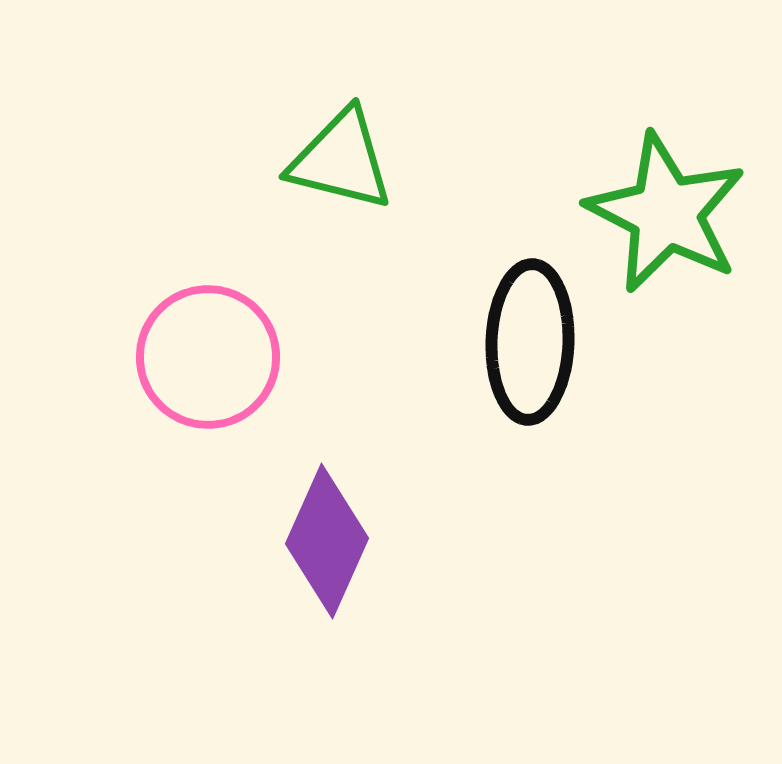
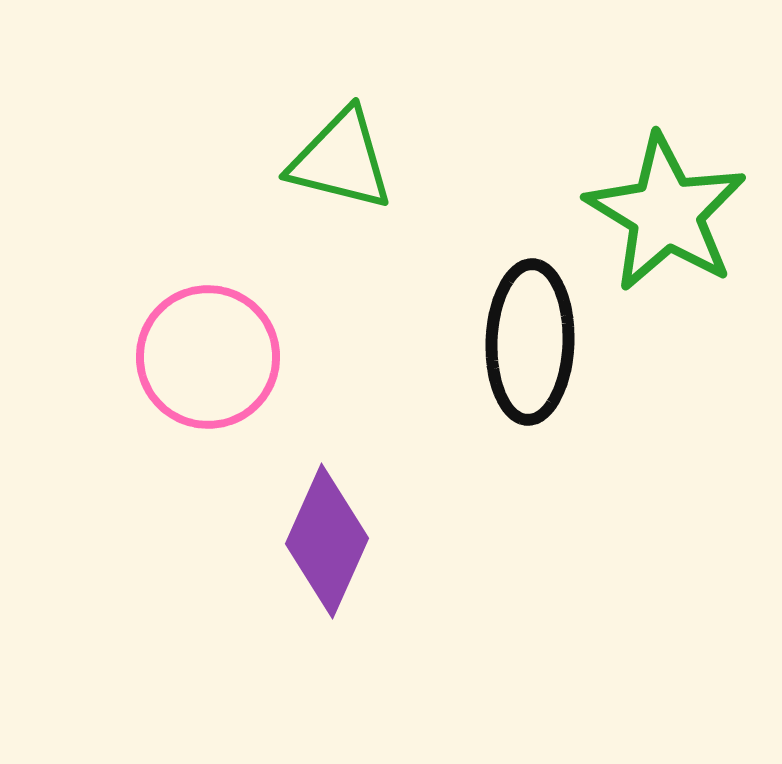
green star: rotated 4 degrees clockwise
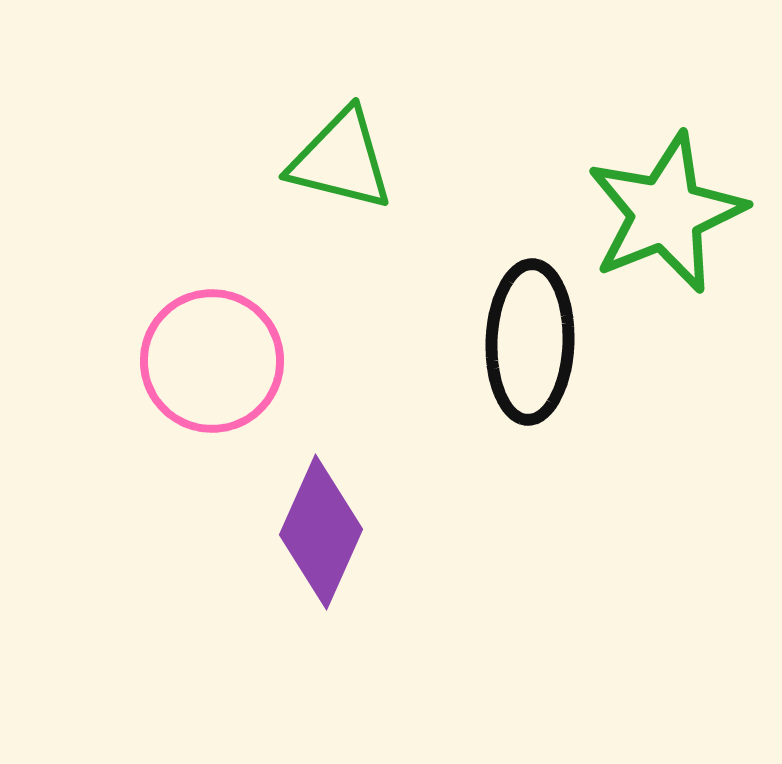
green star: rotated 19 degrees clockwise
pink circle: moved 4 px right, 4 px down
purple diamond: moved 6 px left, 9 px up
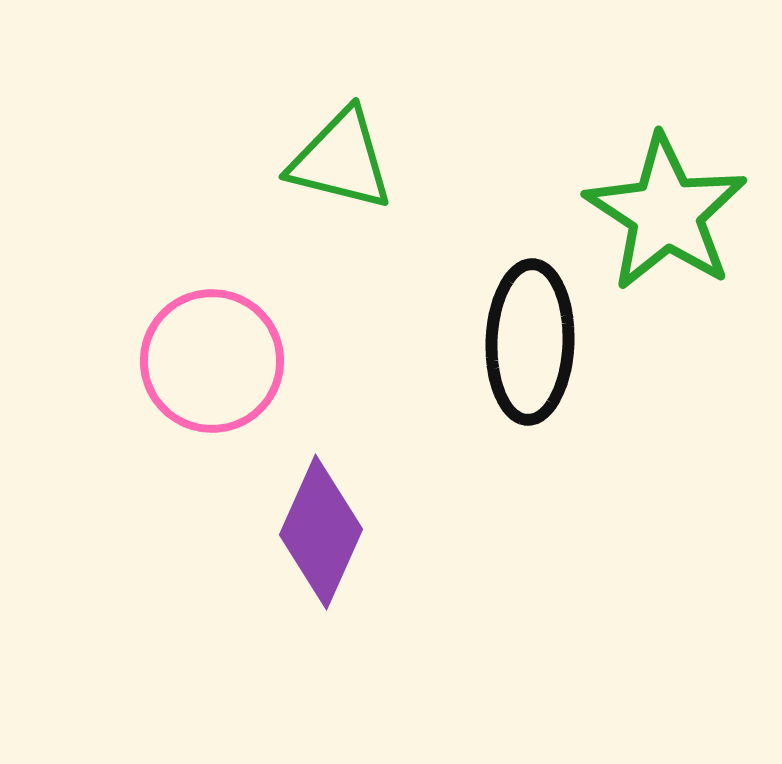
green star: rotated 17 degrees counterclockwise
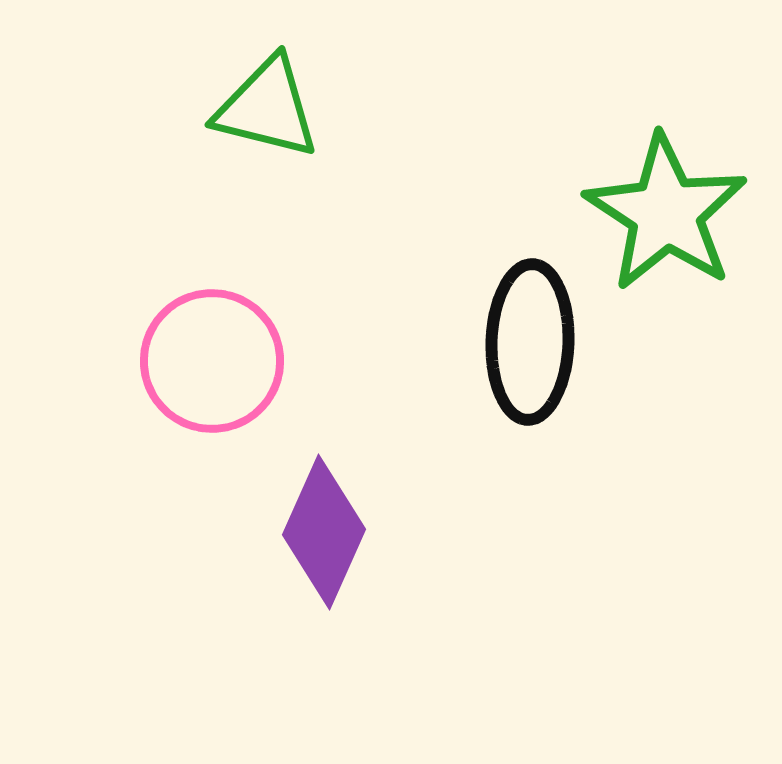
green triangle: moved 74 px left, 52 px up
purple diamond: moved 3 px right
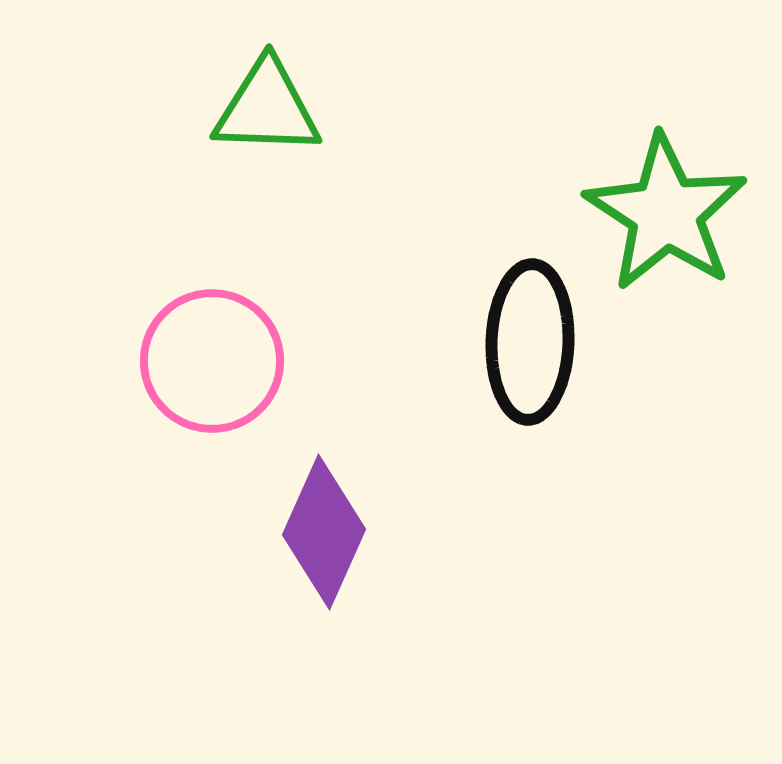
green triangle: rotated 12 degrees counterclockwise
